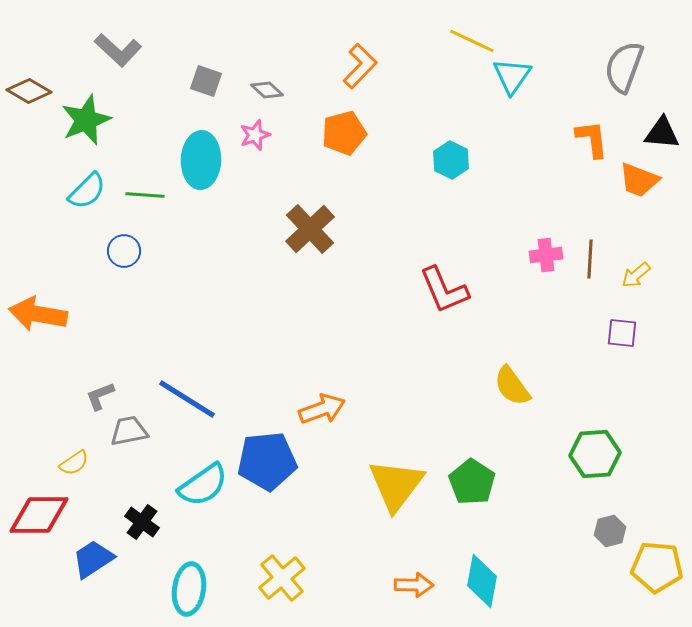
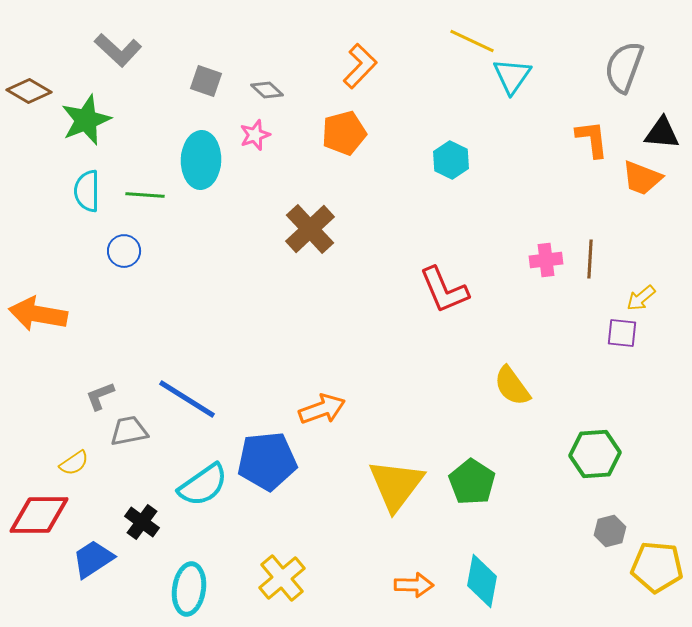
orange trapezoid at (639, 180): moved 3 px right, 2 px up
cyan semicircle at (87, 191): rotated 135 degrees clockwise
pink cross at (546, 255): moved 5 px down
yellow arrow at (636, 275): moved 5 px right, 23 px down
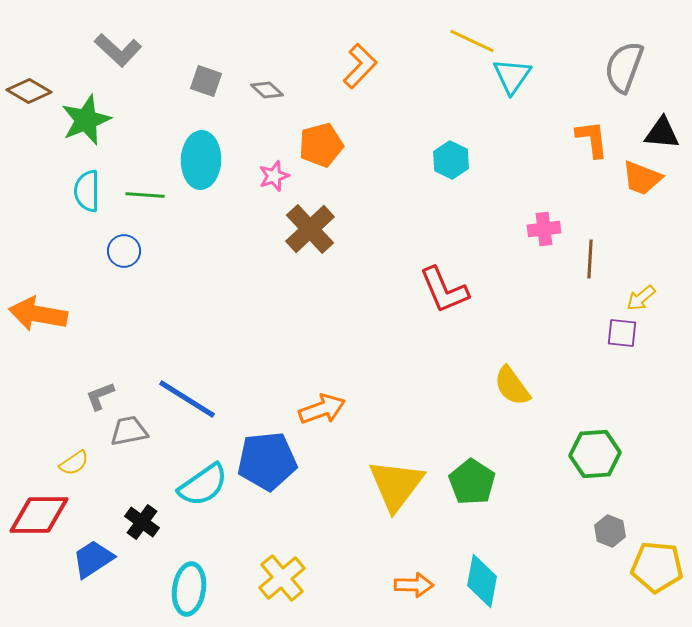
orange pentagon at (344, 133): moved 23 px left, 12 px down
pink star at (255, 135): moved 19 px right, 41 px down
pink cross at (546, 260): moved 2 px left, 31 px up
gray hexagon at (610, 531): rotated 24 degrees counterclockwise
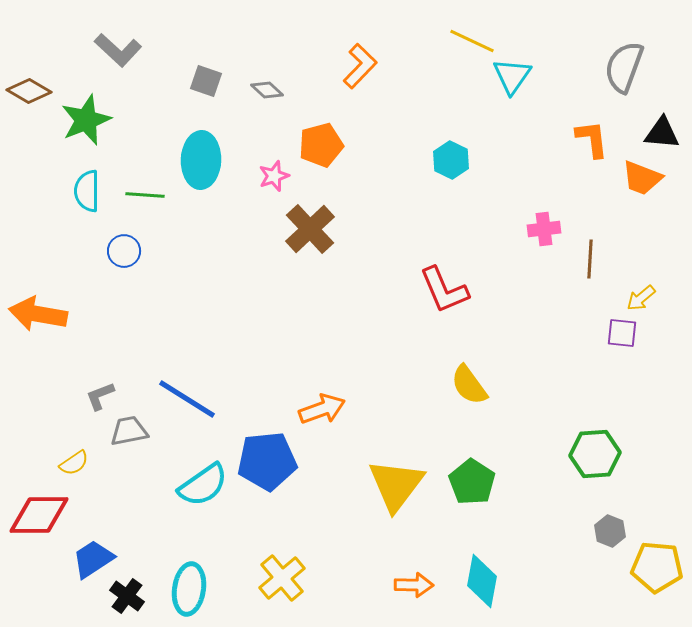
yellow semicircle at (512, 386): moved 43 px left, 1 px up
black cross at (142, 522): moved 15 px left, 74 px down
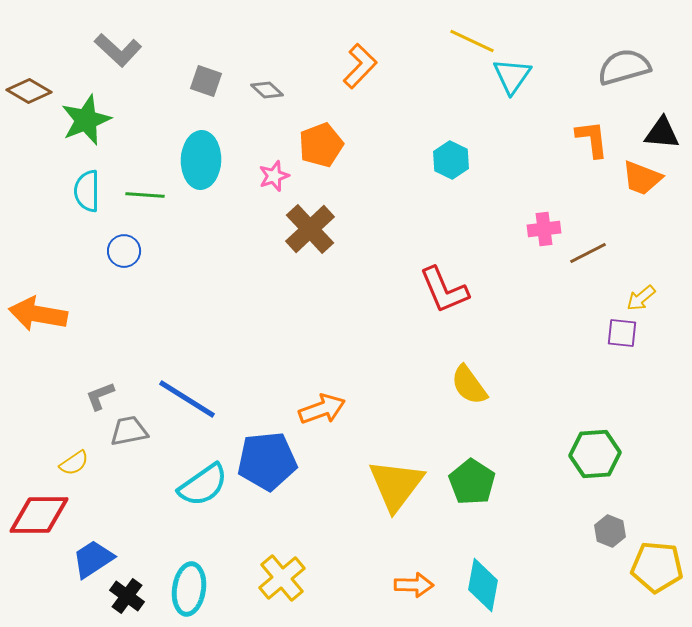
gray semicircle at (624, 67): rotated 54 degrees clockwise
orange pentagon at (321, 145): rotated 6 degrees counterclockwise
brown line at (590, 259): moved 2 px left, 6 px up; rotated 60 degrees clockwise
cyan diamond at (482, 581): moved 1 px right, 4 px down
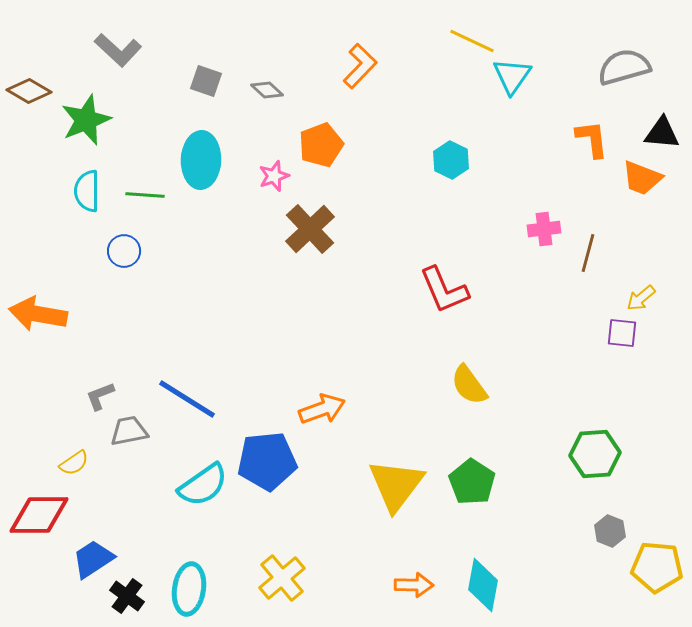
brown line at (588, 253): rotated 48 degrees counterclockwise
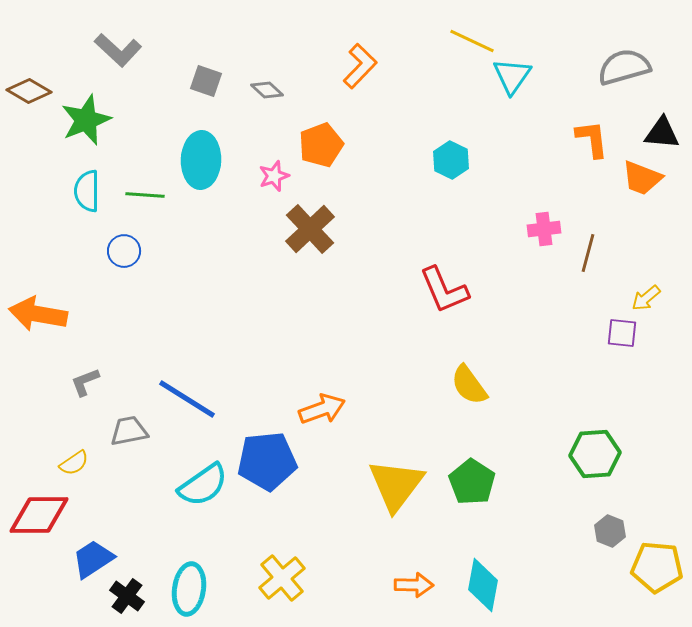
yellow arrow at (641, 298): moved 5 px right
gray L-shape at (100, 396): moved 15 px left, 14 px up
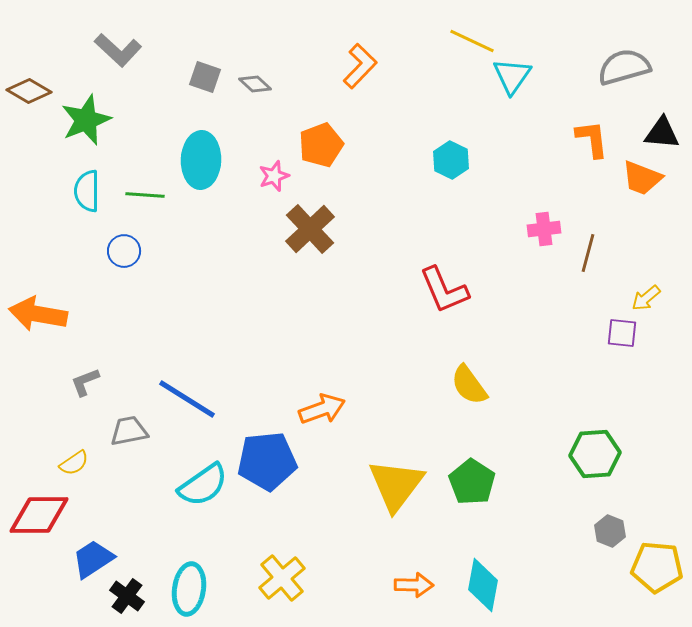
gray square at (206, 81): moved 1 px left, 4 px up
gray diamond at (267, 90): moved 12 px left, 6 px up
